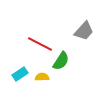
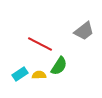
gray trapezoid: rotated 10 degrees clockwise
green semicircle: moved 2 px left, 5 px down
yellow semicircle: moved 3 px left, 2 px up
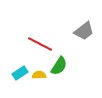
cyan rectangle: moved 1 px up
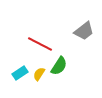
yellow semicircle: moved 1 px up; rotated 56 degrees counterclockwise
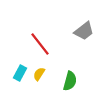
red line: rotated 25 degrees clockwise
green semicircle: moved 11 px right, 15 px down; rotated 18 degrees counterclockwise
cyan rectangle: rotated 28 degrees counterclockwise
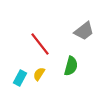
cyan rectangle: moved 5 px down
green semicircle: moved 1 px right, 15 px up
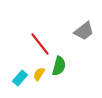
green semicircle: moved 12 px left
cyan rectangle: rotated 14 degrees clockwise
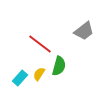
red line: rotated 15 degrees counterclockwise
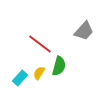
gray trapezoid: rotated 10 degrees counterclockwise
yellow semicircle: moved 1 px up
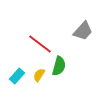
gray trapezoid: moved 1 px left
yellow semicircle: moved 2 px down
cyan rectangle: moved 3 px left, 2 px up
